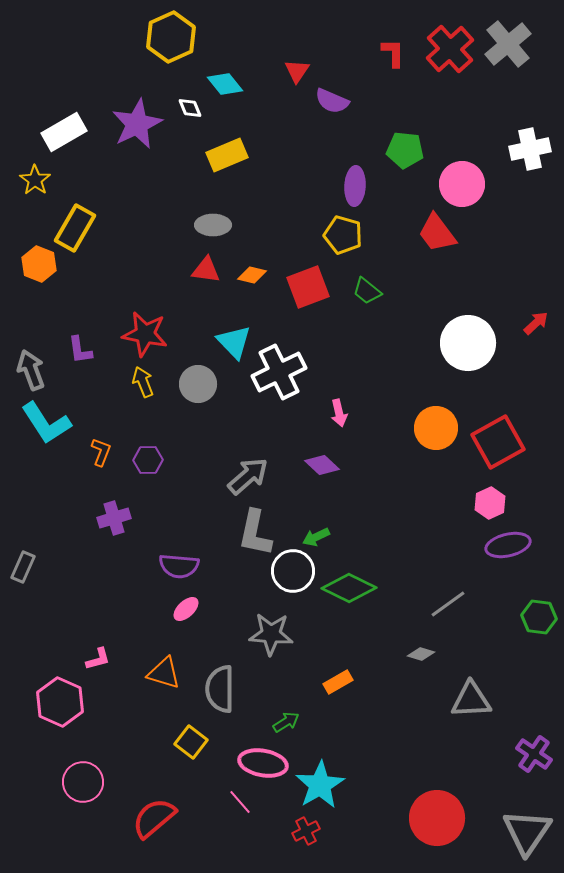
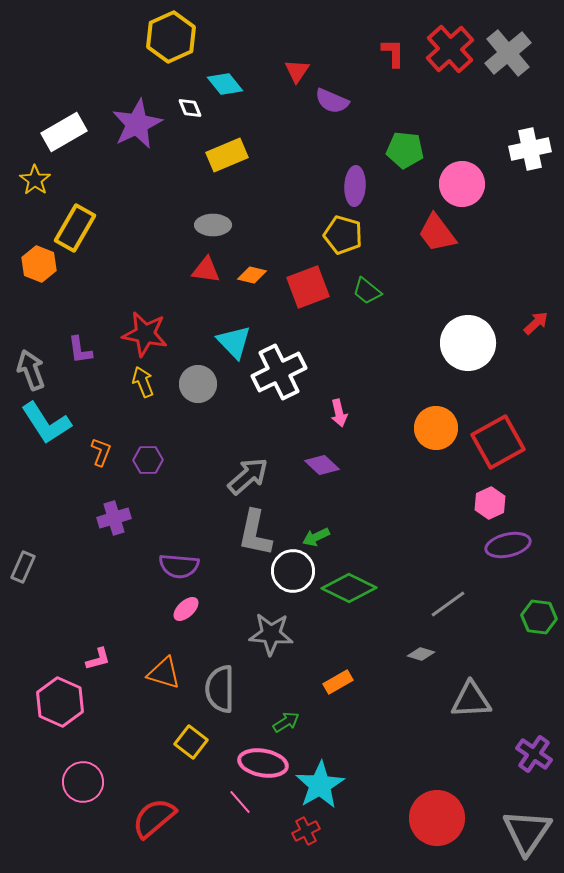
gray cross at (508, 44): moved 9 px down
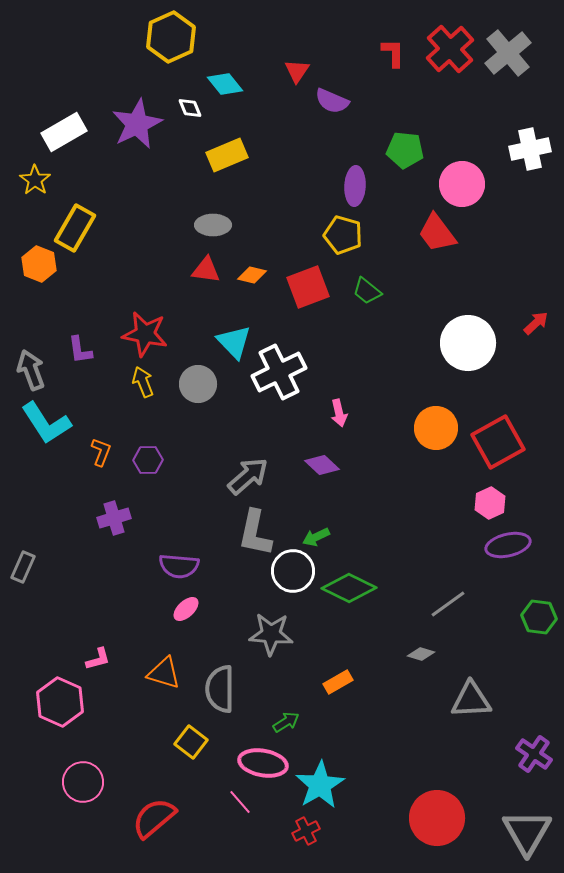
gray triangle at (527, 832): rotated 4 degrees counterclockwise
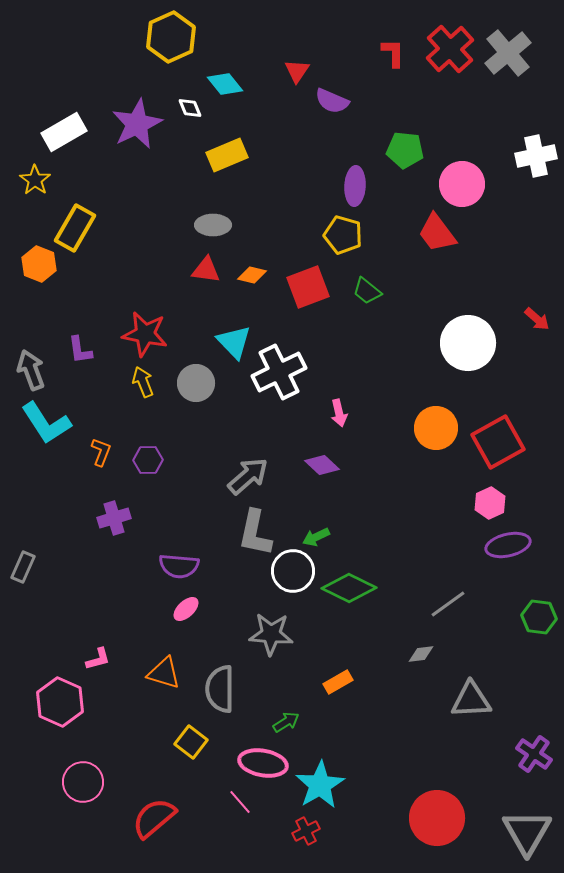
white cross at (530, 149): moved 6 px right, 7 px down
red arrow at (536, 323): moved 1 px right, 4 px up; rotated 84 degrees clockwise
gray circle at (198, 384): moved 2 px left, 1 px up
gray diamond at (421, 654): rotated 24 degrees counterclockwise
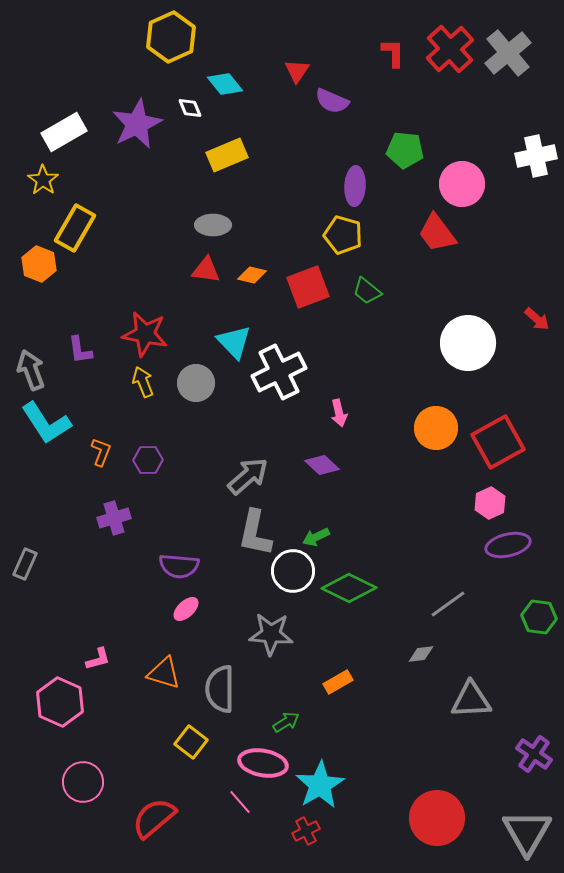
yellow star at (35, 180): moved 8 px right
gray rectangle at (23, 567): moved 2 px right, 3 px up
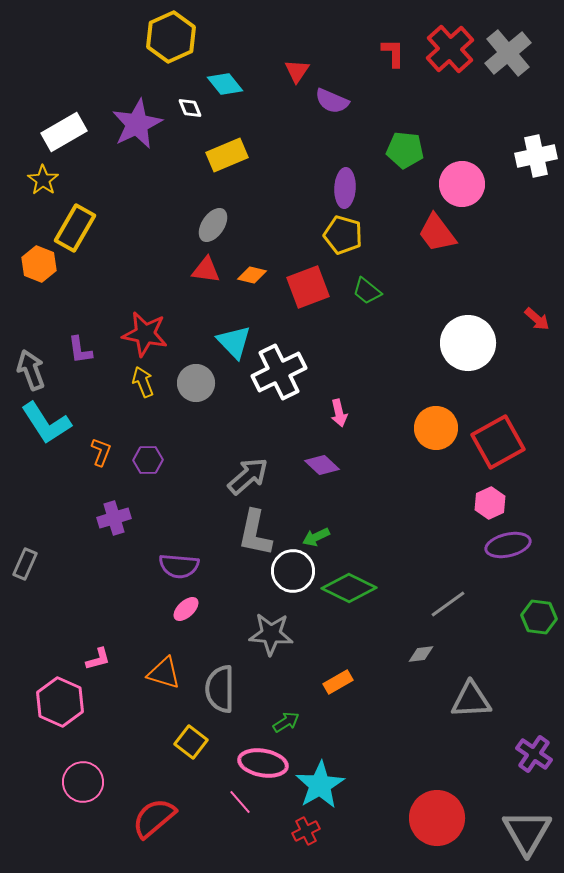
purple ellipse at (355, 186): moved 10 px left, 2 px down
gray ellipse at (213, 225): rotated 56 degrees counterclockwise
